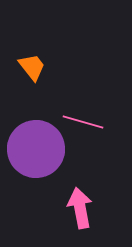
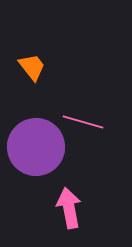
purple circle: moved 2 px up
pink arrow: moved 11 px left
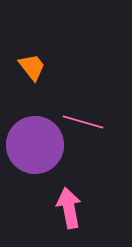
purple circle: moved 1 px left, 2 px up
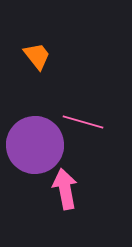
orange trapezoid: moved 5 px right, 11 px up
pink arrow: moved 4 px left, 19 px up
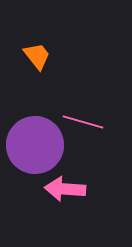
pink arrow: rotated 75 degrees counterclockwise
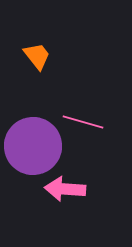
purple circle: moved 2 px left, 1 px down
